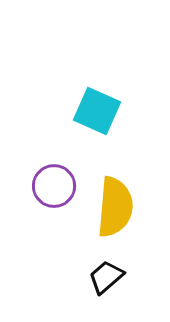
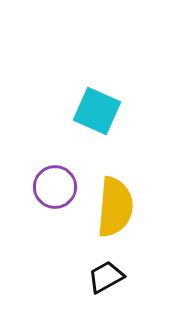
purple circle: moved 1 px right, 1 px down
black trapezoid: rotated 12 degrees clockwise
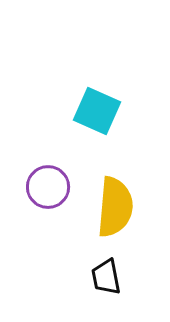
purple circle: moved 7 px left
black trapezoid: rotated 72 degrees counterclockwise
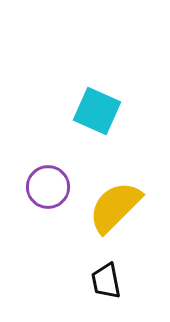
yellow semicircle: rotated 140 degrees counterclockwise
black trapezoid: moved 4 px down
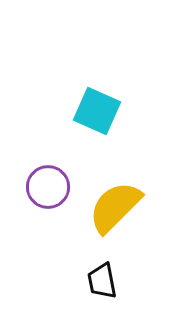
black trapezoid: moved 4 px left
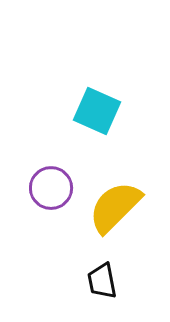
purple circle: moved 3 px right, 1 px down
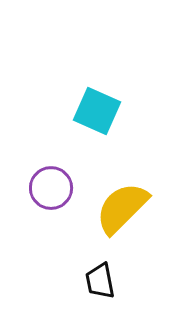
yellow semicircle: moved 7 px right, 1 px down
black trapezoid: moved 2 px left
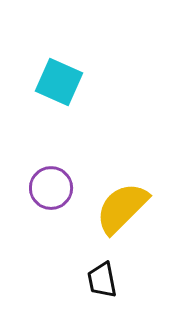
cyan square: moved 38 px left, 29 px up
black trapezoid: moved 2 px right, 1 px up
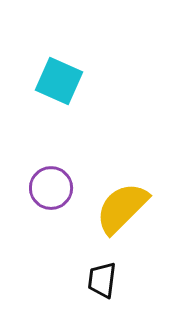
cyan square: moved 1 px up
black trapezoid: rotated 18 degrees clockwise
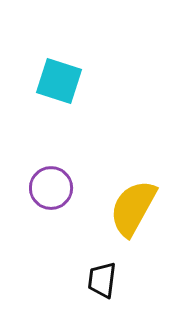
cyan square: rotated 6 degrees counterclockwise
yellow semicircle: moved 11 px right; rotated 16 degrees counterclockwise
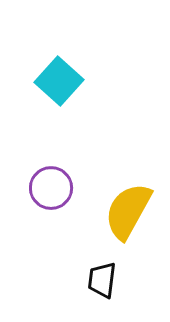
cyan square: rotated 24 degrees clockwise
yellow semicircle: moved 5 px left, 3 px down
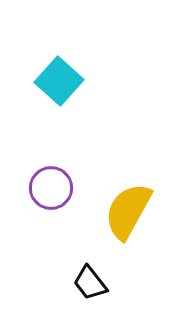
black trapezoid: moved 12 px left, 3 px down; rotated 45 degrees counterclockwise
